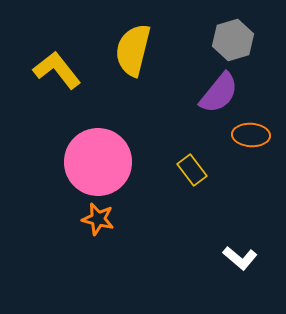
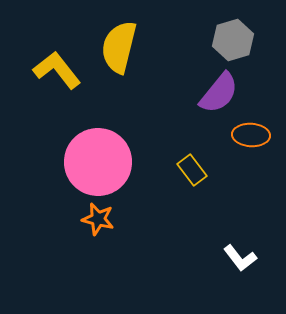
yellow semicircle: moved 14 px left, 3 px up
white L-shape: rotated 12 degrees clockwise
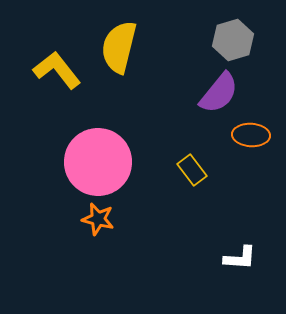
white L-shape: rotated 48 degrees counterclockwise
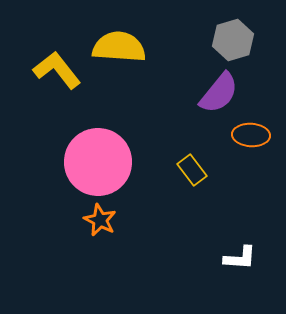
yellow semicircle: rotated 80 degrees clockwise
orange star: moved 2 px right, 1 px down; rotated 12 degrees clockwise
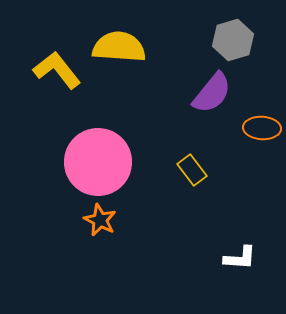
purple semicircle: moved 7 px left
orange ellipse: moved 11 px right, 7 px up
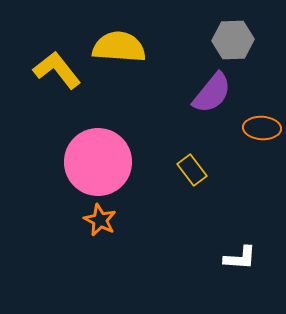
gray hexagon: rotated 15 degrees clockwise
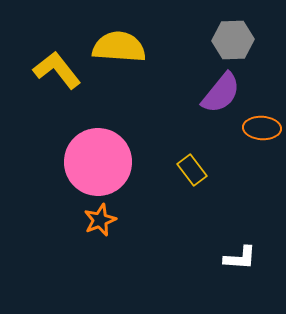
purple semicircle: moved 9 px right
orange star: rotated 24 degrees clockwise
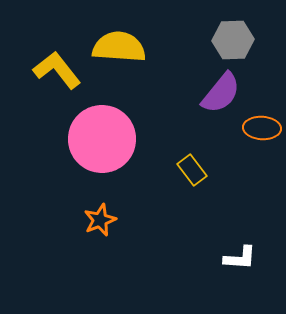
pink circle: moved 4 px right, 23 px up
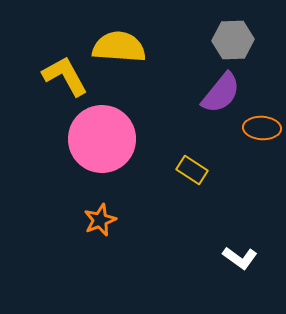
yellow L-shape: moved 8 px right, 6 px down; rotated 9 degrees clockwise
yellow rectangle: rotated 20 degrees counterclockwise
white L-shape: rotated 32 degrees clockwise
